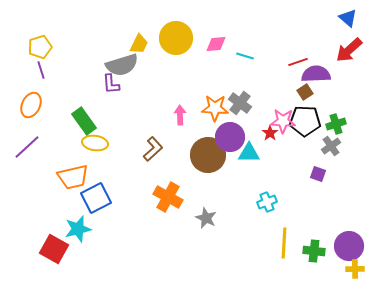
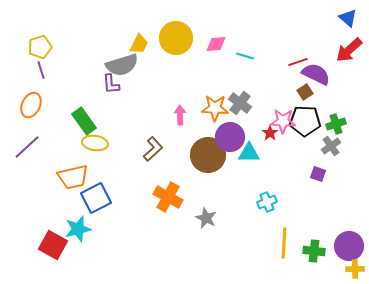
purple semicircle at (316, 74): rotated 28 degrees clockwise
red square at (54, 249): moved 1 px left, 4 px up
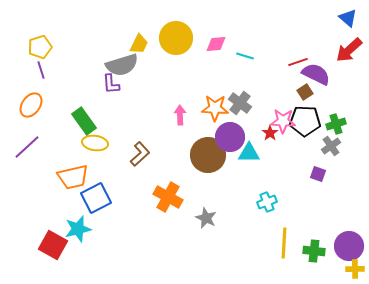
orange ellipse at (31, 105): rotated 10 degrees clockwise
brown L-shape at (153, 149): moved 13 px left, 5 px down
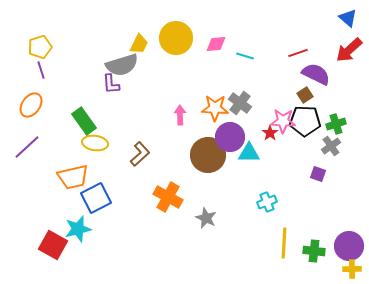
red line at (298, 62): moved 9 px up
brown square at (305, 92): moved 3 px down
yellow cross at (355, 269): moved 3 px left
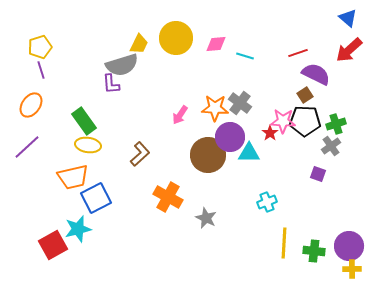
pink arrow at (180, 115): rotated 144 degrees counterclockwise
yellow ellipse at (95, 143): moved 7 px left, 2 px down
red square at (53, 245): rotated 32 degrees clockwise
